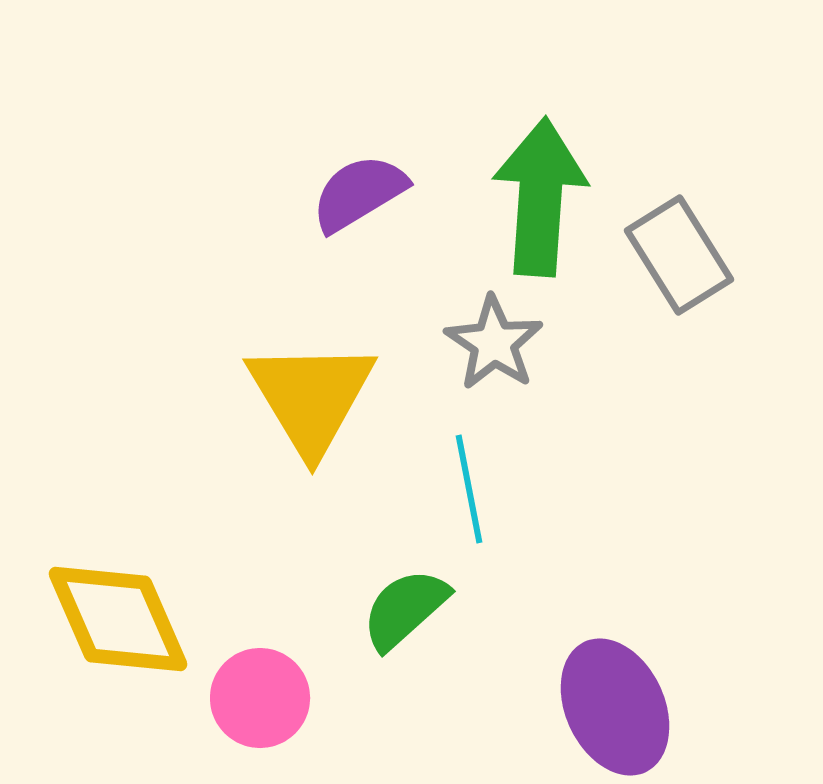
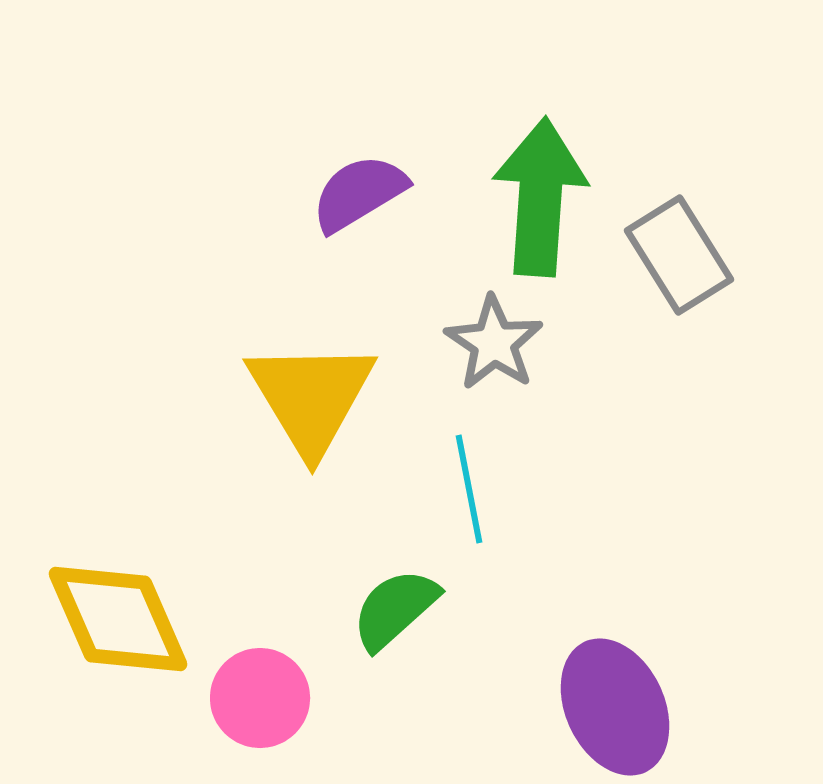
green semicircle: moved 10 px left
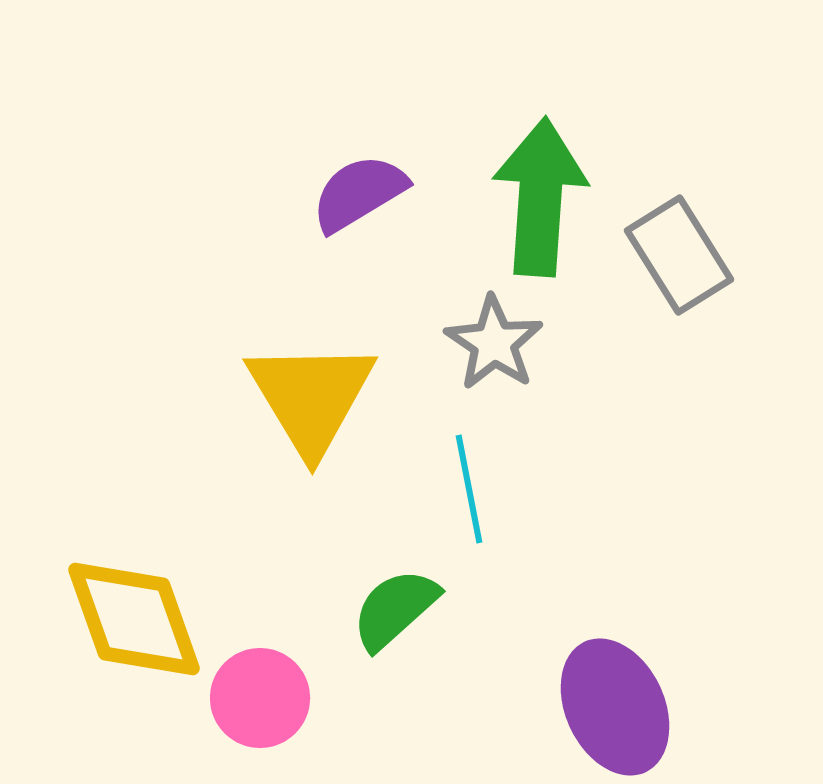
yellow diamond: moved 16 px right; rotated 4 degrees clockwise
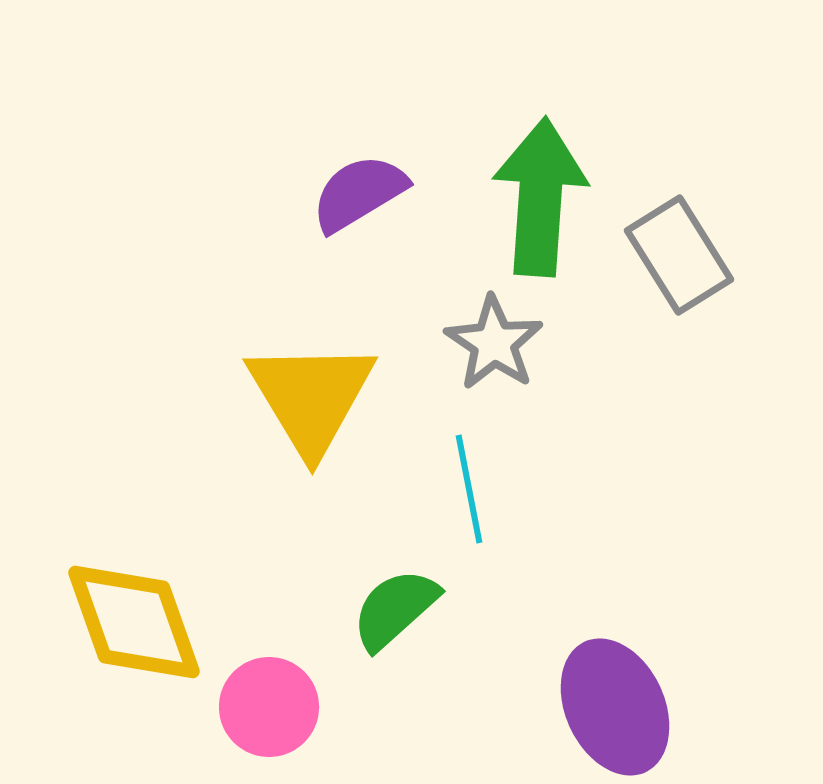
yellow diamond: moved 3 px down
pink circle: moved 9 px right, 9 px down
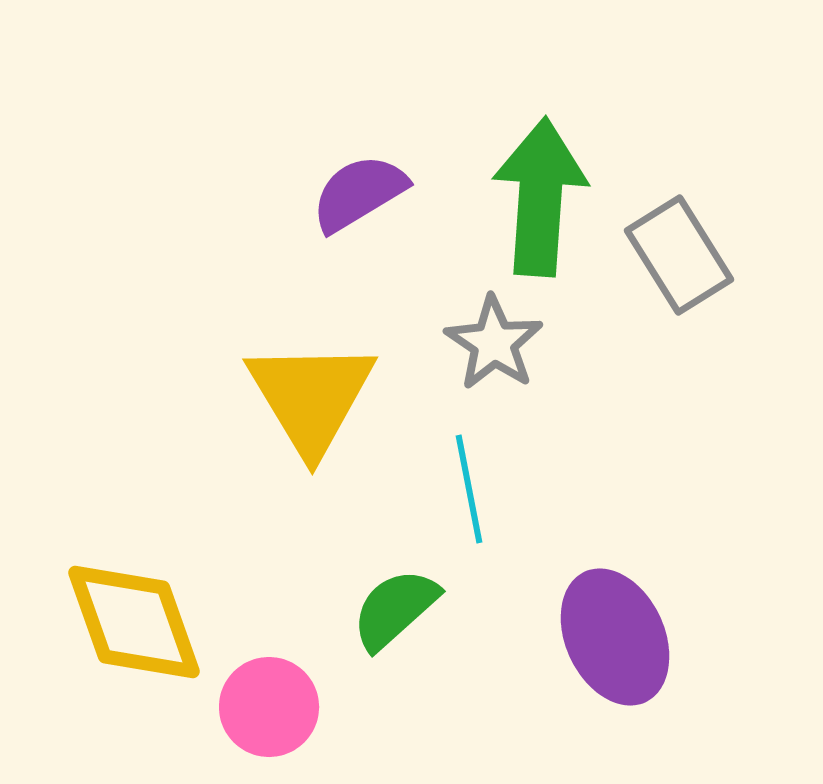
purple ellipse: moved 70 px up
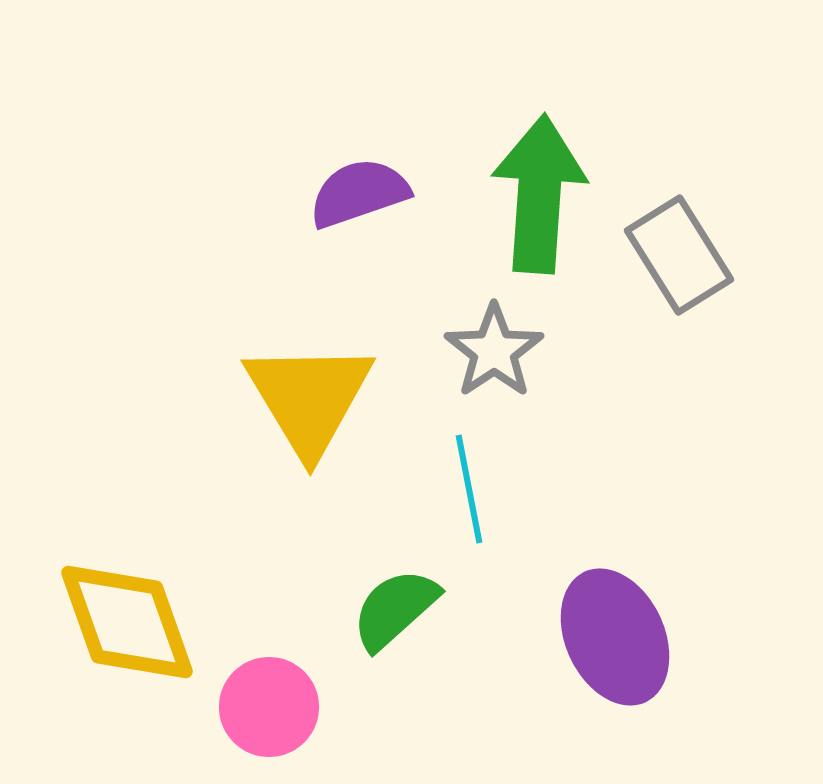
purple semicircle: rotated 12 degrees clockwise
green arrow: moved 1 px left, 3 px up
gray star: moved 8 px down; rotated 4 degrees clockwise
yellow triangle: moved 2 px left, 1 px down
yellow diamond: moved 7 px left
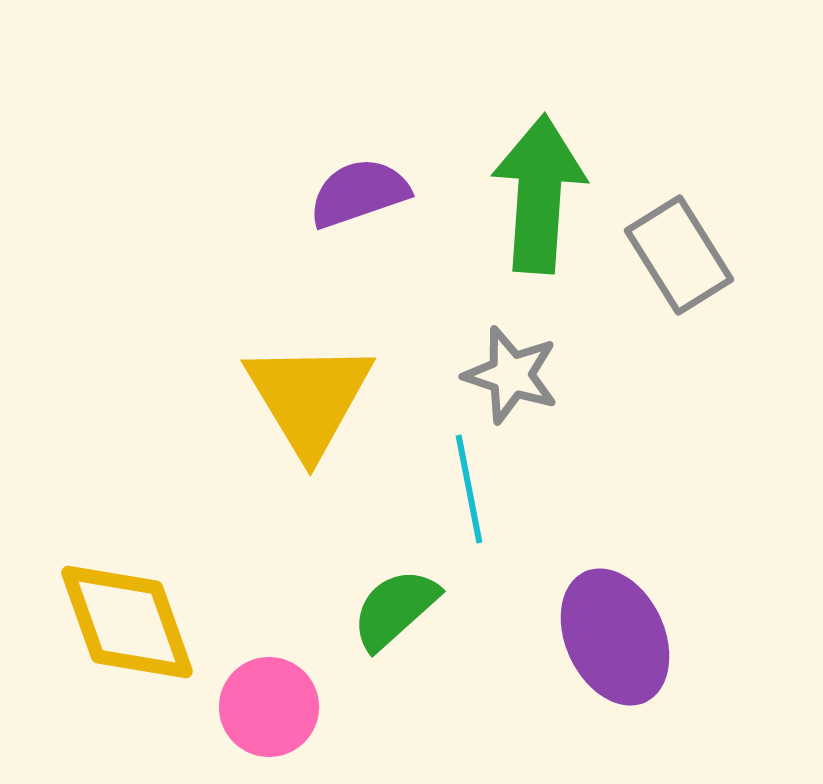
gray star: moved 17 px right, 24 px down; rotated 20 degrees counterclockwise
